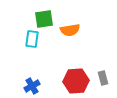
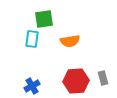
orange semicircle: moved 11 px down
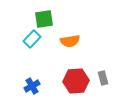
cyan rectangle: rotated 36 degrees clockwise
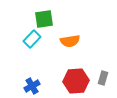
gray rectangle: rotated 32 degrees clockwise
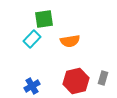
red hexagon: rotated 10 degrees counterclockwise
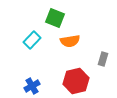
green square: moved 11 px right, 1 px up; rotated 30 degrees clockwise
cyan rectangle: moved 1 px down
gray rectangle: moved 19 px up
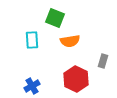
cyan rectangle: rotated 48 degrees counterclockwise
gray rectangle: moved 2 px down
red hexagon: moved 2 px up; rotated 20 degrees counterclockwise
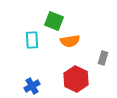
green square: moved 1 px left, 3 px down
gray rectangle: moved 3 px up
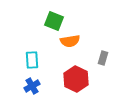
cyan rectangle: moved 20 px down
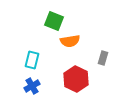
cyan rectangle: rotated 18 degrees clockwise
